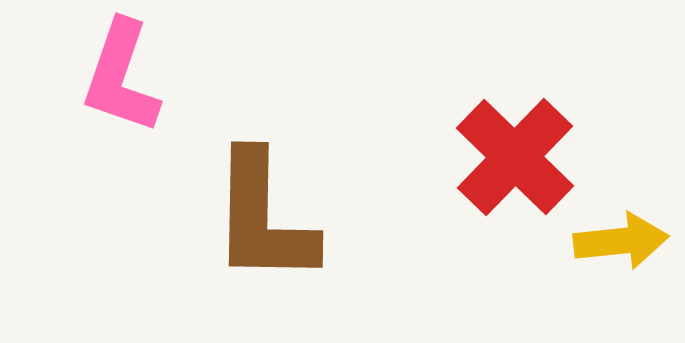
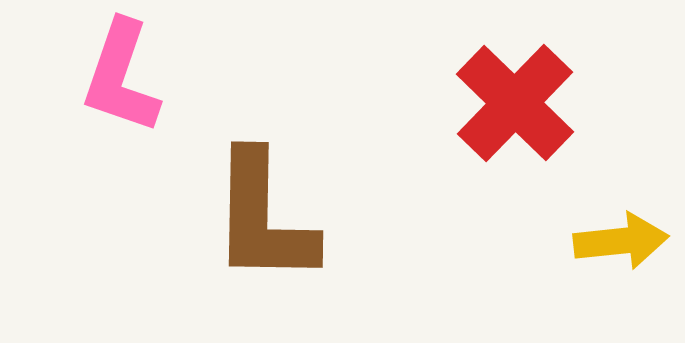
red cross: moved 54 px up
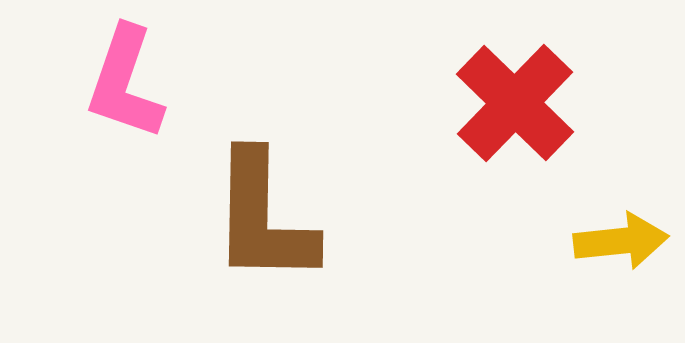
pink L-shape: moved 4 px right, 6 px down
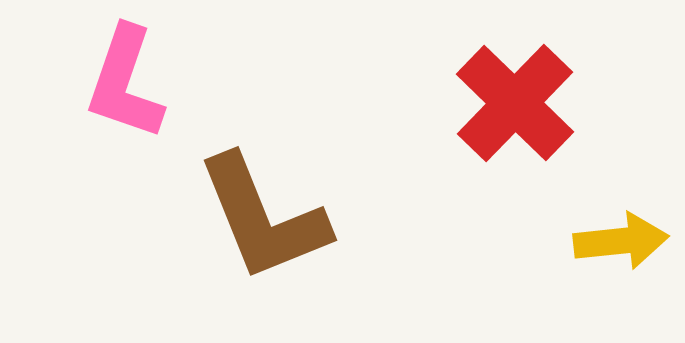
brown L-shape: rotated 23 degrees counterclockwise
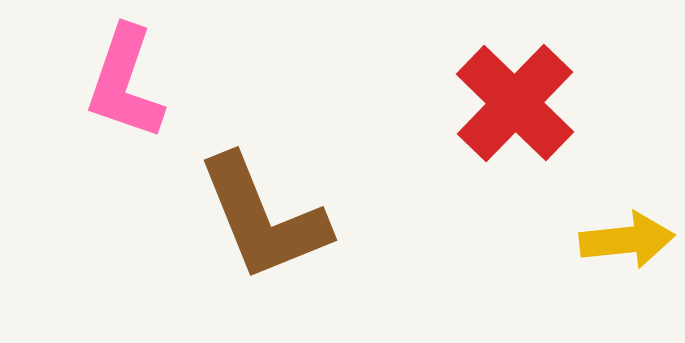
yellow arrow: moved 6 px right, 1 px up
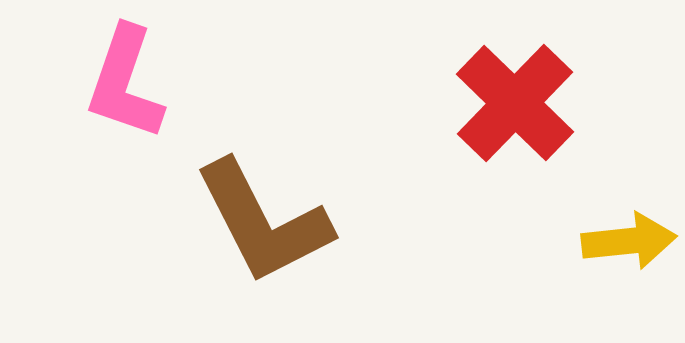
brown L-shape: moved 4 px down; rotated 5 degrees counterclockwise
yellow arrow: moved 2 px right, 1 px down
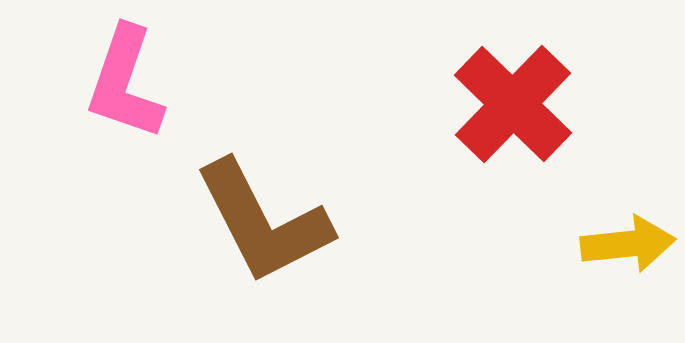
red cross: moved 2 px left, 1 px down
yellow arrow: moved 1 px left, 3 px down
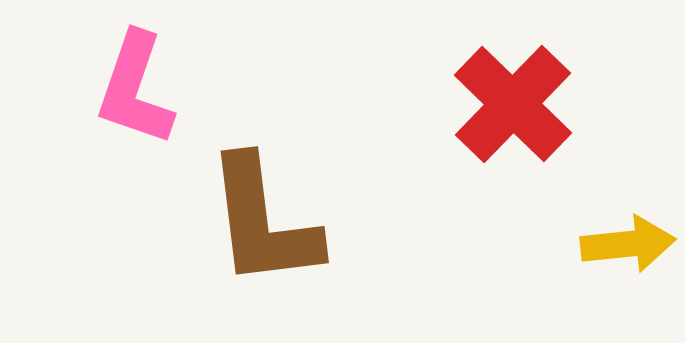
pink L-shape: moved 10 px right, 6 px down
brown L-shape: rotated 20 degrees clockwise
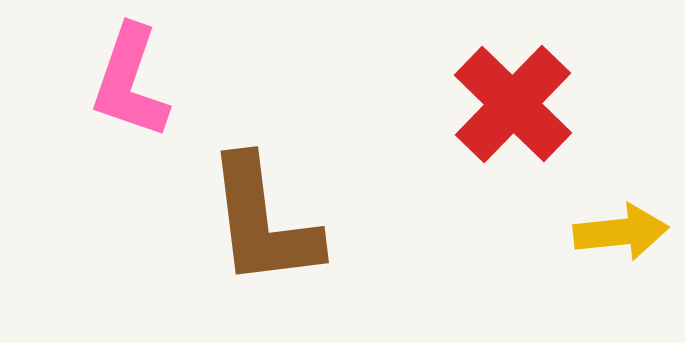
pink L-shape: moved 5 px left, 7 px up
yellow arrow: moved 7 px left, 12 px up
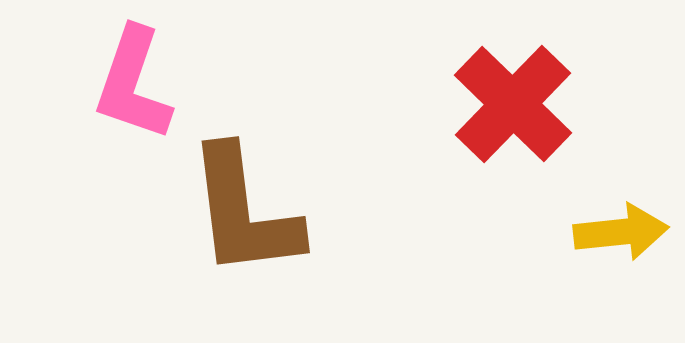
pink L-shape: moved 3 px right, 2 px down
brown L-shape: moved 19 px left, 10 px up
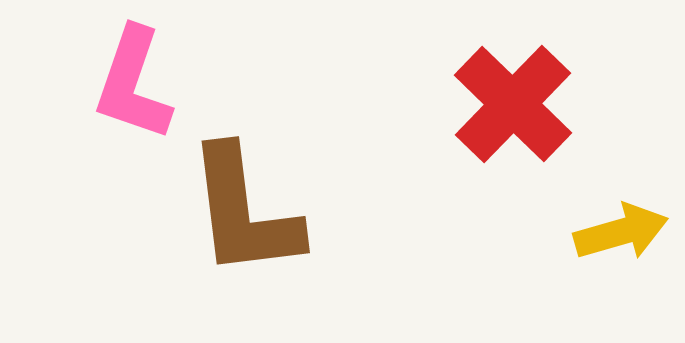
yellow arrow: rotated 10 degrees counterclockwise
